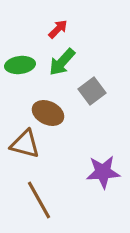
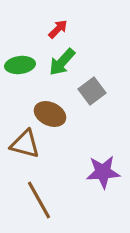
brown ellipse: moved 2 px right, 1 px down
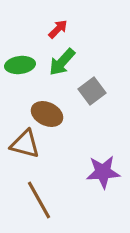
brown ellipse: moved 3 px left
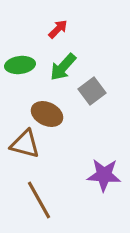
green arrow: moved 1 px right, 5 px down
purple star: moved 1 px right, 3 px down; rotated 8 degrees clockwise
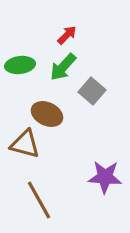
red arrow: moved 9 px right, 6 px down
gray square: rotated 12 degrees counterclockwise
purple star: moved 1 px right, 2 px down
